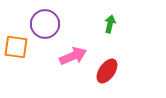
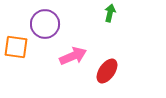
green arrow: moved 11 px up
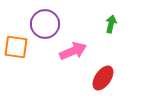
green arrow: moved 1 px right, 11 px down
pink arrow: moved 5 px up
red ellipse: moved 4 px left, 7 px down
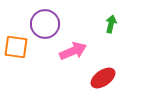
red ellipse: rotated 20 degrees clockwise
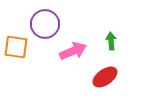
green arrow: moved 17 px down; rotated 18 degrees counterclockwise
red ellipse: moved 2 px right, 1 px up
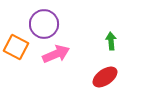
purple circle: moved 1 px left
orange square: rotated 20 degrees clockwise
pink arrow: moved 17 px left, 3 px down
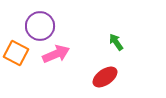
purple circle: moved 4 px left, 2 px down
green arrow: moved 5 px right, 1 px down; rotated 30 degrees counterclockwise
orange square: moved 6 px down
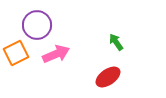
purple circle: moved 3 px left, 1 px up
orange square: rotated 35 degrees clockwise
red ellipse: moved 3 px right
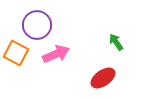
orange square: rotated 35 degrees counterclockwise
red ellipse: moved 5 px left, 1 px down
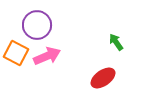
pink arrow: moved 9 px left, 2 px down
